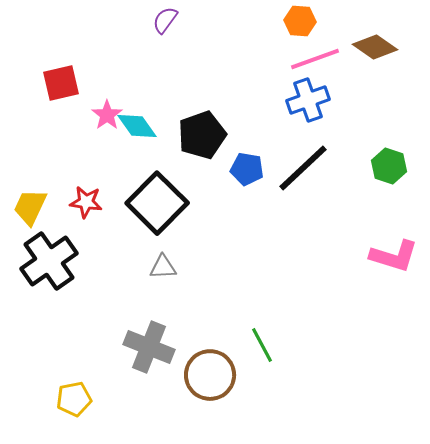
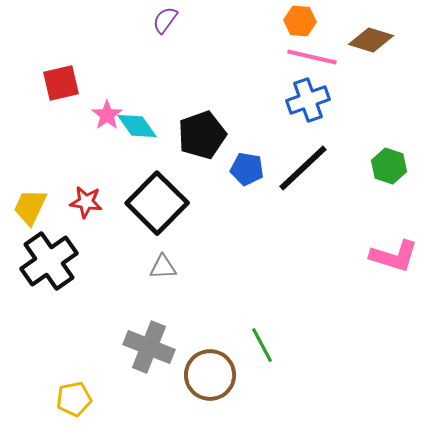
brown diamond: moved 4 px left, 7 px up; rotated 18 degrees counterclockwise
pink line: moved 3 px left, 2 px up; rotated 33 degrees clockwise
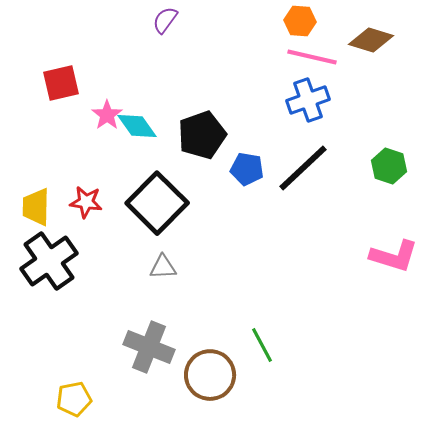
yellow trapezoid: moved 6 px right; rotated 24 degrees counterclockwise
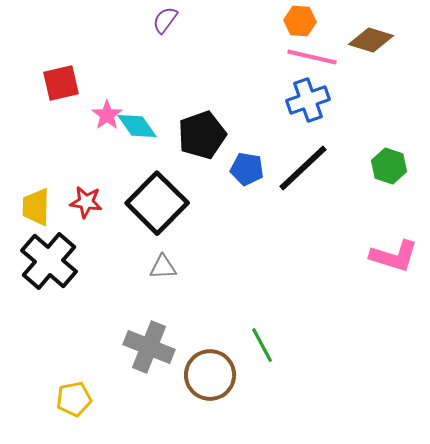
black cross: rotated 14 degrees counterclockwise
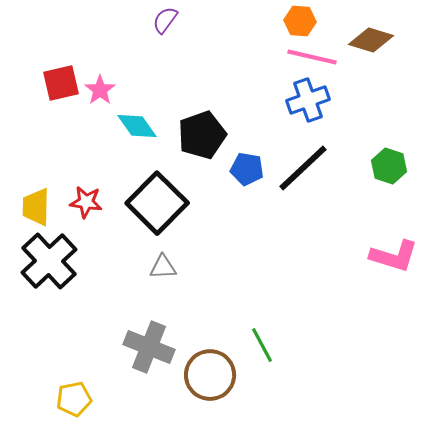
pink star: moved 7 px left, 25 px up
black cross: rotated 6 degrees clockwise
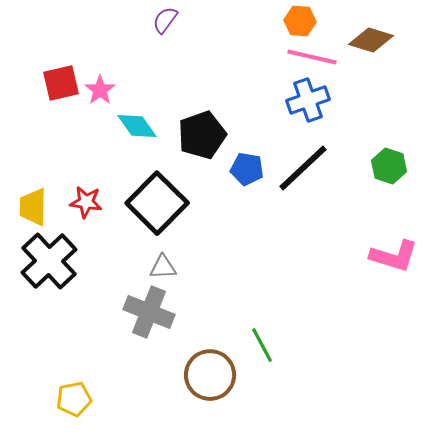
yellow trapezoid: moved 3 px left
gray cross: moved 35 px up
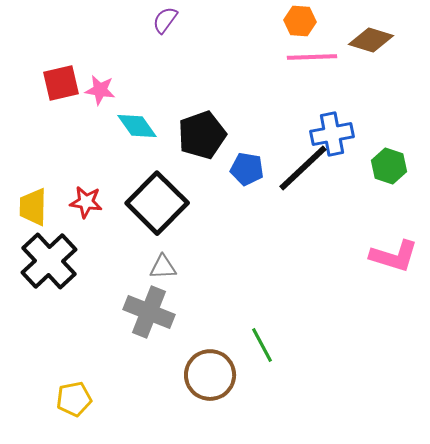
pink line: rotated 15 degrees counterclockwise
pink star: rotated 28 degrees counterclockwise
blue cross: moved 24 px right, 34 px down; rotated 9 degrees clockwise
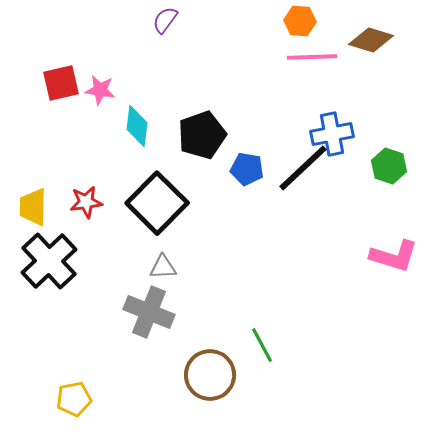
cyan diamond: rotated 42 degrees clockwise
red star: rotated 16 degrees counterclockwise
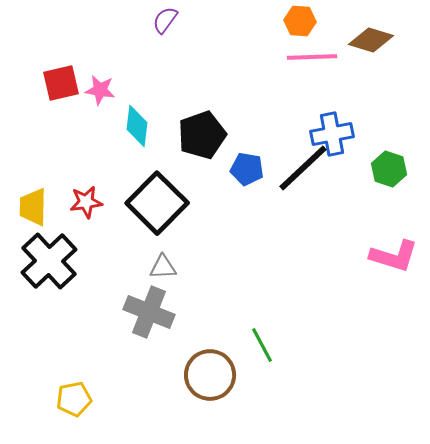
green hexagon: moved 3 px down
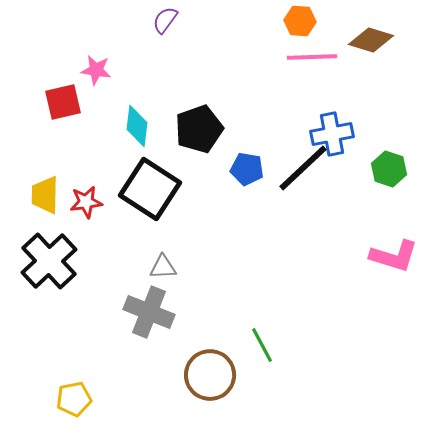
red square: moved 2 px right, 19 px down
pink star: moved 4 px left, 20 px up
black pentagon: moved 3 px left, 6 px up
black square: moved 7 px left, 14 px up; rotated 12 degrees counterclockwise
yellow trapezoid: moved 12 px right, 12 px up
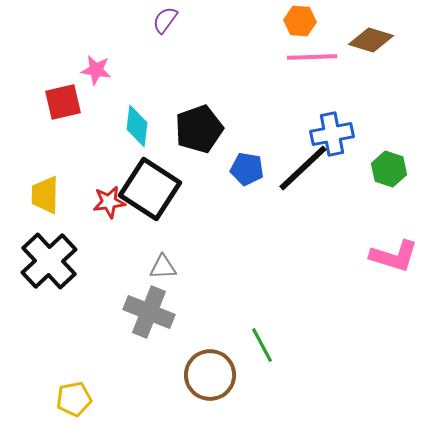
red star: moved 23 px right
